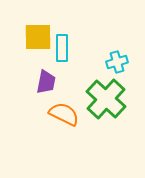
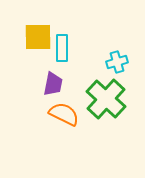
purple trapezoid: moved 7 px right, 2 px down
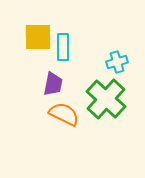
cyan rectangle: moved 1 px right, 1 px up
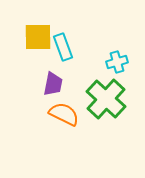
cyan rectangle: rotated 20 degrees counterclockwise
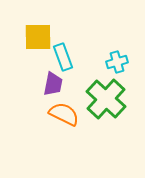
cyan rectangle: moved 10 px down
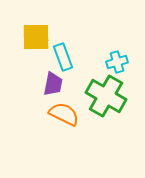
yellow square: moved 2 px left
green cross: moved 3 px up; rotated 12 degrees counterclockwise
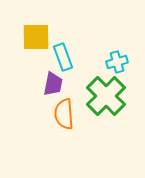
green cross: rotated 15 degrees clockwise
orange semicircle: rotated 120 degrees counterclockwise
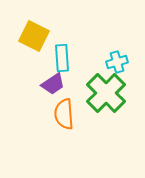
yellow square: moved 2 px left, 1 px up; rotated 28 degrees clockwise
cyan rectangle: moved 1 px left, 1 px down; rotated 16 degrees clockwise
purple trapezoid: rotated 45 degrees clockwise
green cross: moved 3 px up
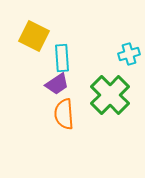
cyan cross: moved 12 px right, 8 px up
purple trapezoid: moved 4 px right
green cross: moved 4 px right, 2 px down
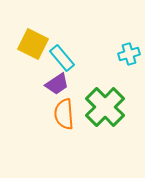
yellow square: moved 1 px left, 8 px down
cyan rectangle: rotated 36 degrees counterclockwise
green cross: moved 5 px left, 12 px down
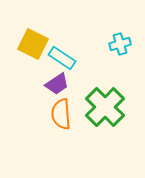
cyan cross: moved 9 px left, 10 px up
cyan rectangle: rotated 16 degrees counterclockwise
orange semicircle: moved 3 px left
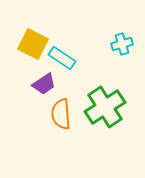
cyan cross: moved 2 px right
purple trapezoid: moved 13 px left
green cross: rotated 12 degrees clockwise
